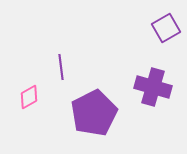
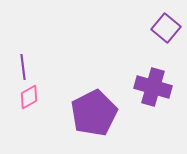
purple square: rotated 20 degrees counterclockwise
purple line: moved 38 px left
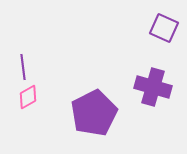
purple square: moved 2 px left; rotated 16 degrees counterclockwise
pink diamond: moved 1 px left
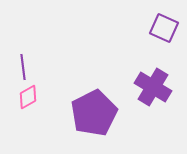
purple cross: rotated 15 degrees clockwise
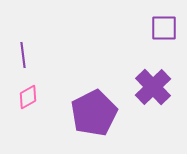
purple square: rotated 24 degrees counterclockwise
purple line: moved 12 px up
purple cross: rotated 15 degrees clockwise
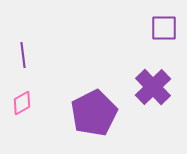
pink diamond: moved 6 px left, 6 px down
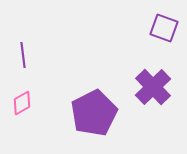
purple square: rotated 20 degrees clockwise
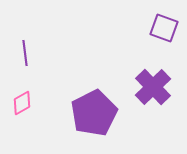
purple line: moved 2 px right, 2 px up
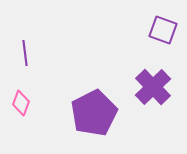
purple square: moved 1 px left, 2 px down
pink diamond: moved 1 px left; rotated 40 degrees counterclockwise
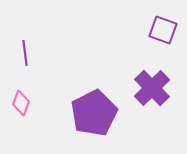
purple cross: moved 1 px left, 1 px down
